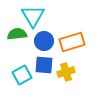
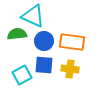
cyan triangle: rotated 35 degrees counterclockwise
orange rectangle: rotated 25 degrees clockwise
yellow cross: moved 4 px right, 3 px up; rotated 24 degrees clockwise
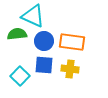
cyan square: moved 2 px left, 1 px down; rotated 18 degrees counterclockwise
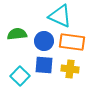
cyan triangle: moved 27 px right
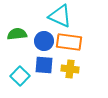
orange rectangle: moved 3 px left
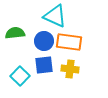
cyan triangle: moved 5 px left
green semicircle: moved 2 px left, 1 px up
blue square: rotated 12 degrees counterclockwise
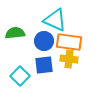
cyan triangle: moved 4 px down
yellow cross: moved 1 px left, 10 px up
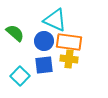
green semicircle: rotated 48 degrees clockwise
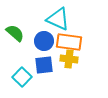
cyan triangle: moved 3 px right, 1 px up
cyan square: moved 2 px right, 1 px down
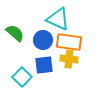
blue circle: moved 1 px left, 1 px up
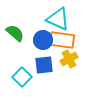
orange rectangle: moved 7 px left, 2 px up
yellow cross: rotated 36 degrees counterclockwise
